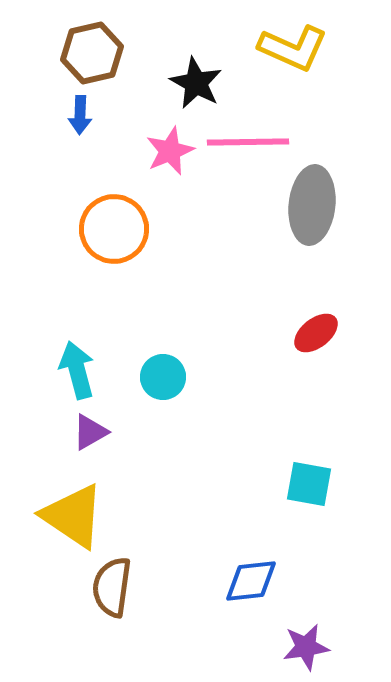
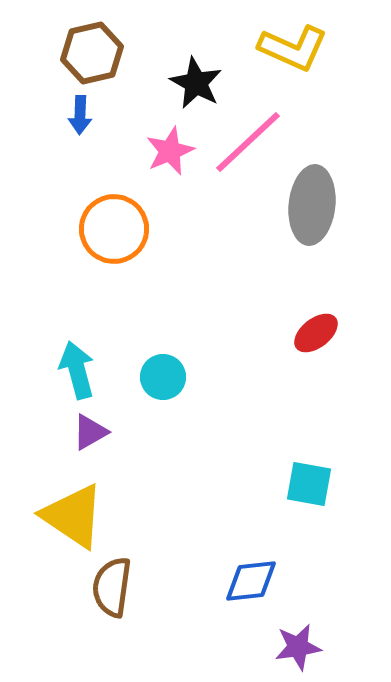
pink line: rotated 42 degrees counterclockwise
purple star: moved 8 px left
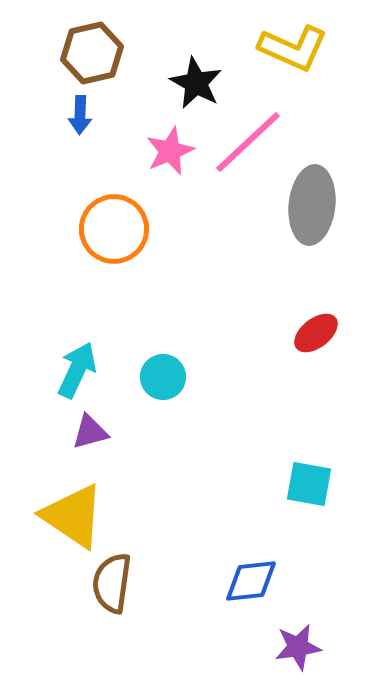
cyan arrow: rotated 40 degrees clockwise
purple triangle: rotated 15 degrees clockwise
brown semicircle: moved 4 px up
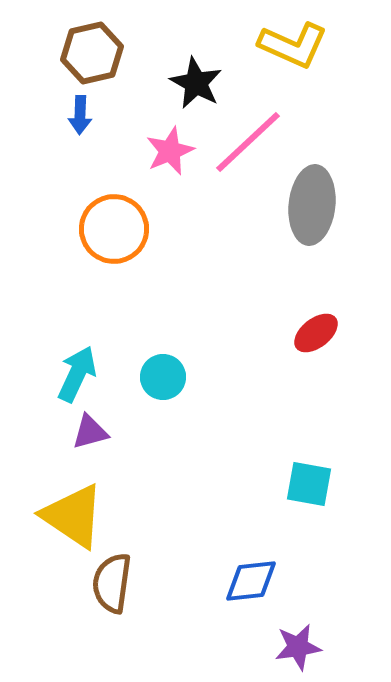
yellow L-shape: moved 3 px up
cyan arrow: moved 4 px down
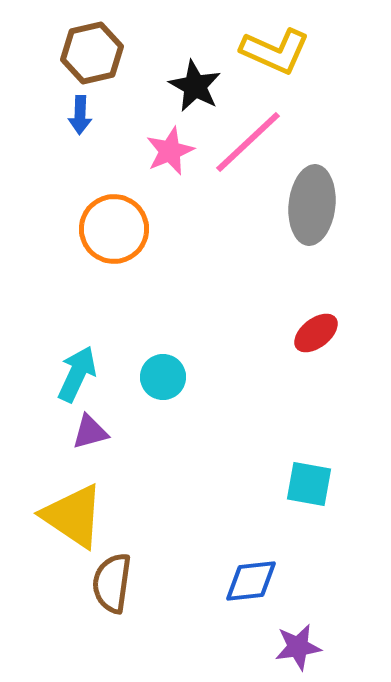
yellow L-shape: moved 18 px left, 6 px down
black star: moved 1 px left, 3 px down
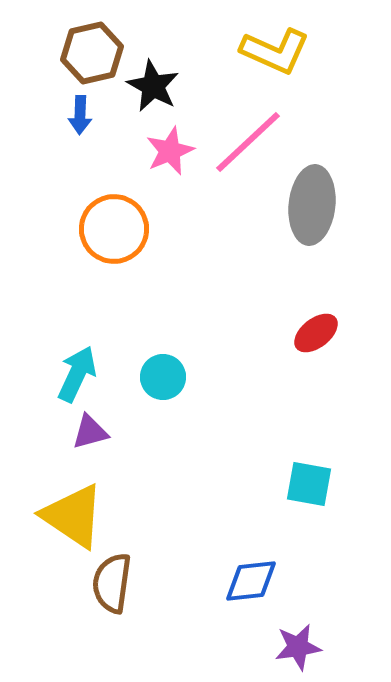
black star: moved 42 px left
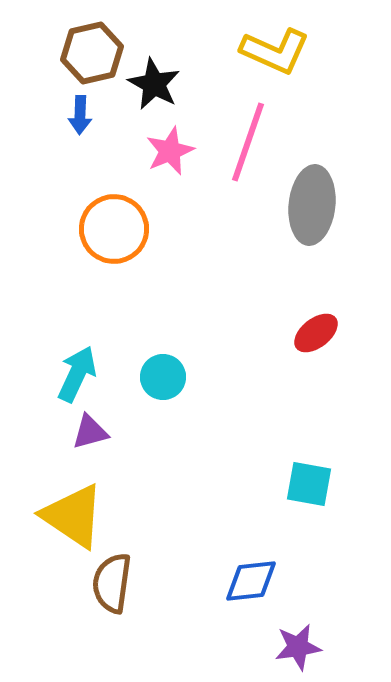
black star: moved 1 px right, 2 px up
pink line: rotated 28 degrees counterclockwise
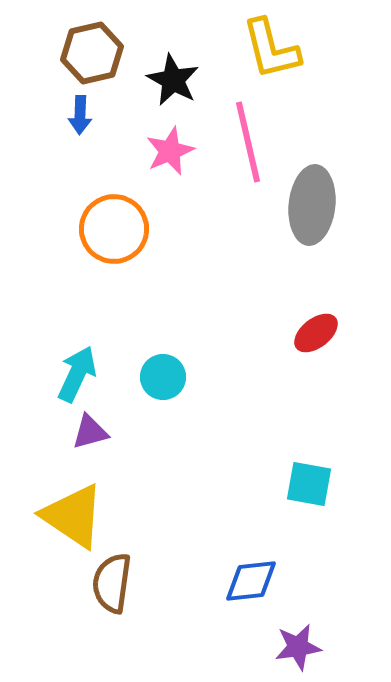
yellow L-shape: moved 4 px left, 2 px up; rotated 52 degrees clockwise
black star: moved 19 px right, 4 px up
pink line: rotated 32 degrees counterclockwise
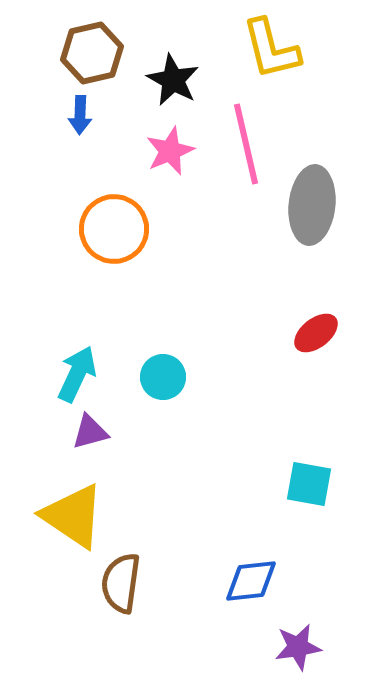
pink line: moved 2 px left, 2 px down
brown semicircle: moved 9 px right
